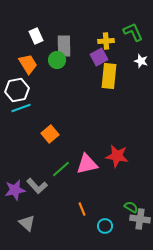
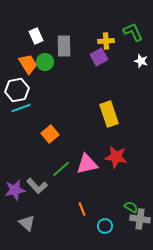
green circle: moved 12 px left, 2 px down
yellow rectangle: moved 38 px down; rotated 25 degrees counterclockwise
red star: moved 1 px left, 1 px down
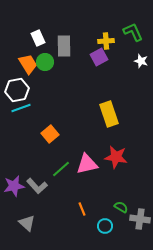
white rectangle: moved 2 px right, 2 px down
purple star: moved 1 px left, 4 px up
green semicircle: moved 10 px left
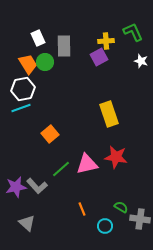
white hexagon: moved 6 px right, 1 px up
purple star: moved 2 px right, 1 px down
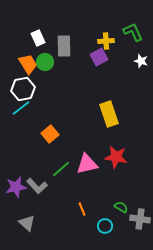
cyan line: rotated 18 degrees counterclockwise
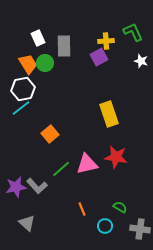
green circle: moved 1 px down
green semicircle: moved 1 px left
gray cross: moved 10 px down
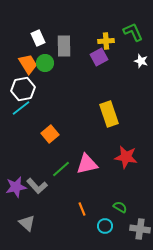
red star: moved 10 px right
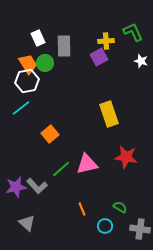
white hexagon: moved 4 px right, 8 px up
